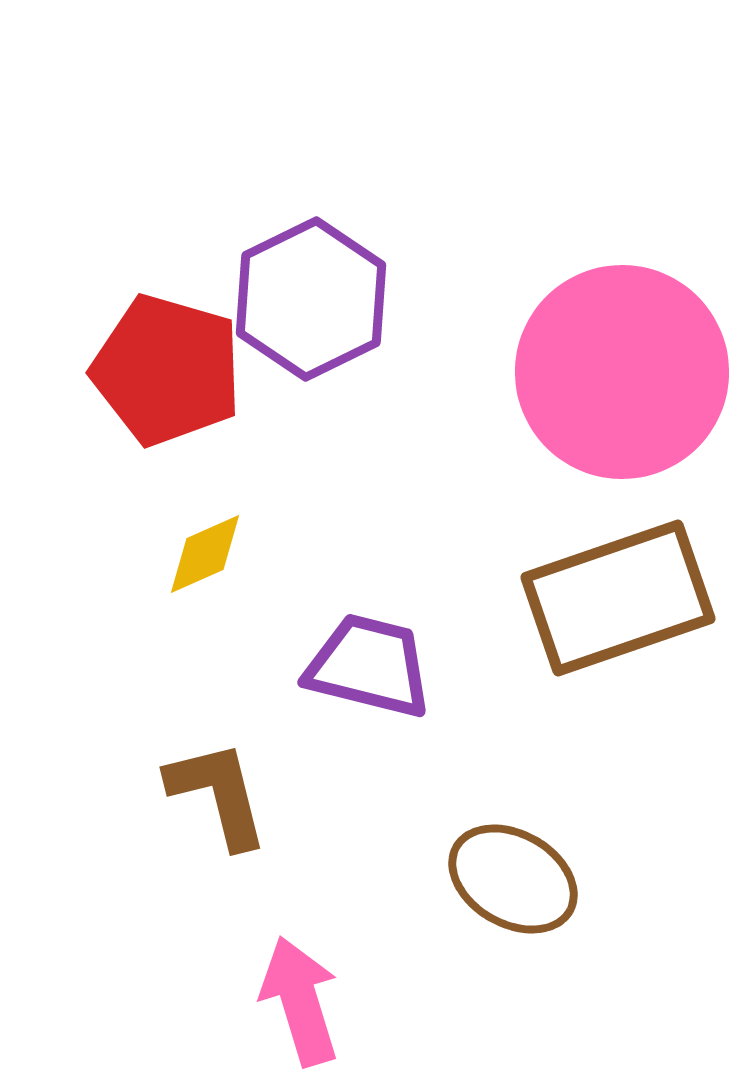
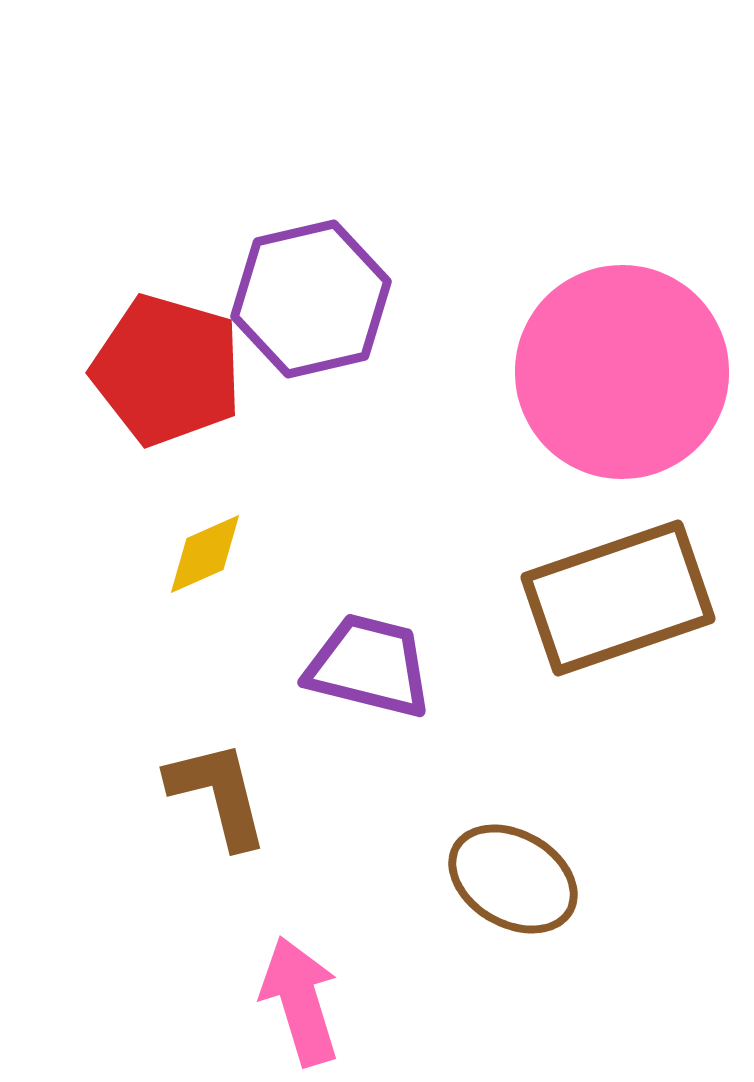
purple hexagon: rotated 13 degrees clockwise
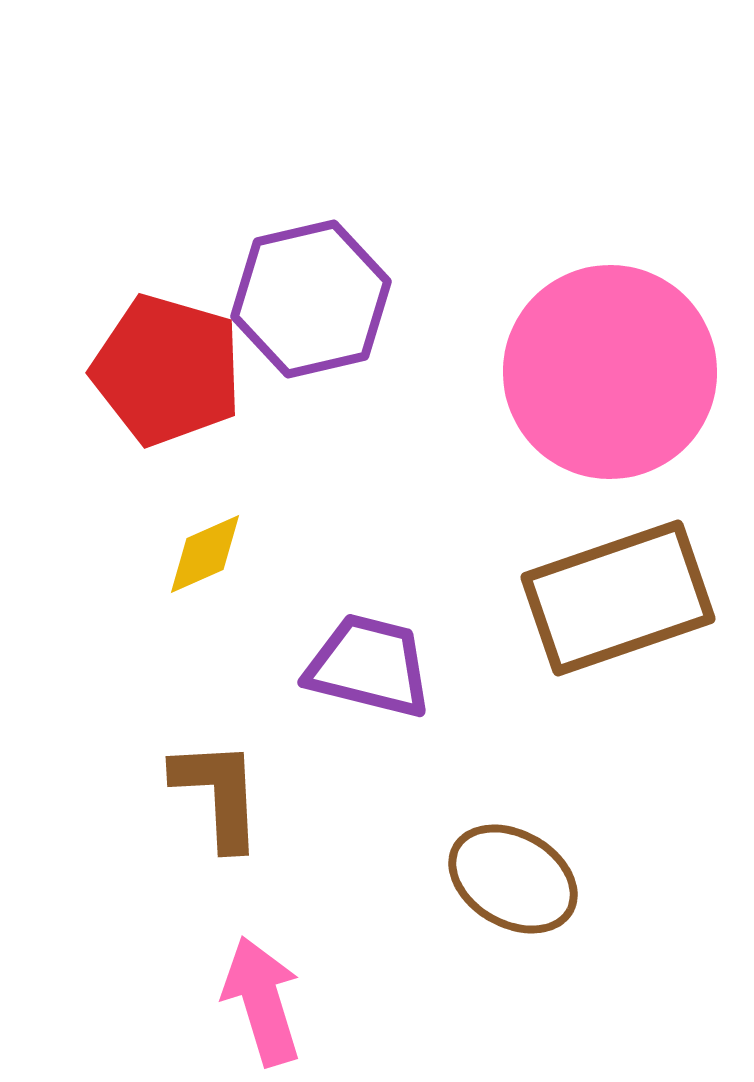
pink circle: moved 12 px left
brown L-shape: rotated 11 degrees clockwise
pink arrow: moved 38 px left
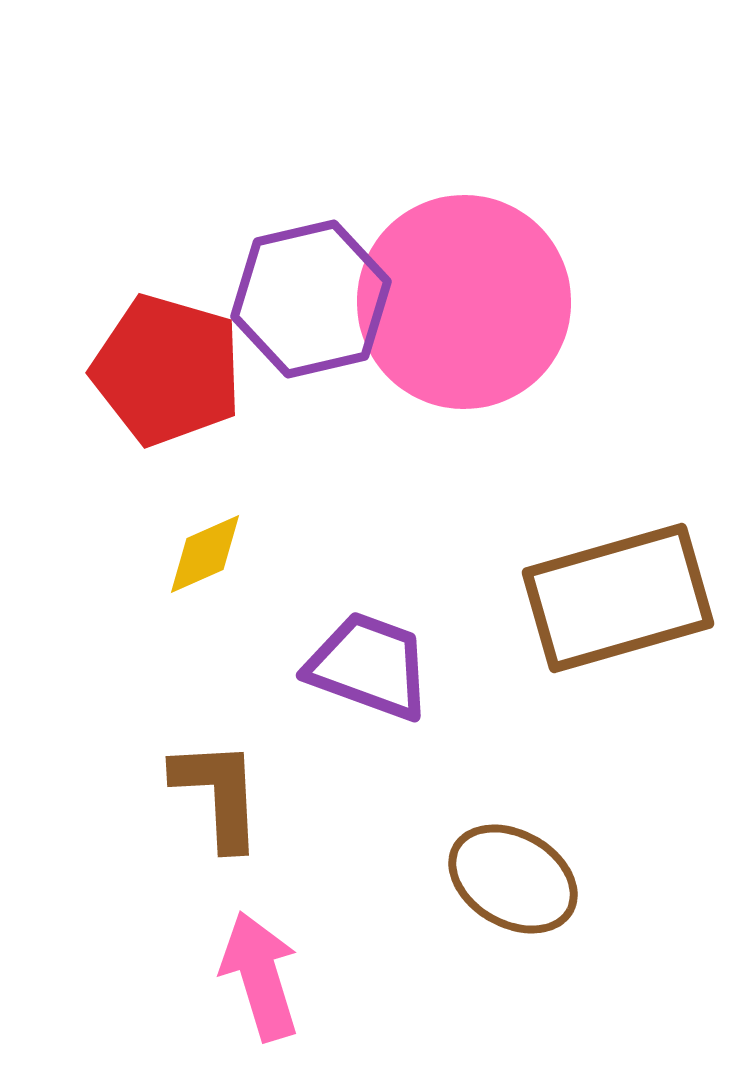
pink circle: moved 146 px left, 70 px up
brown rectangle: rotated 3 degrees clockwise
purple trapezoid: rotated 6 degrees clockwise
pink arrow: moved 2 px left, 25 px up
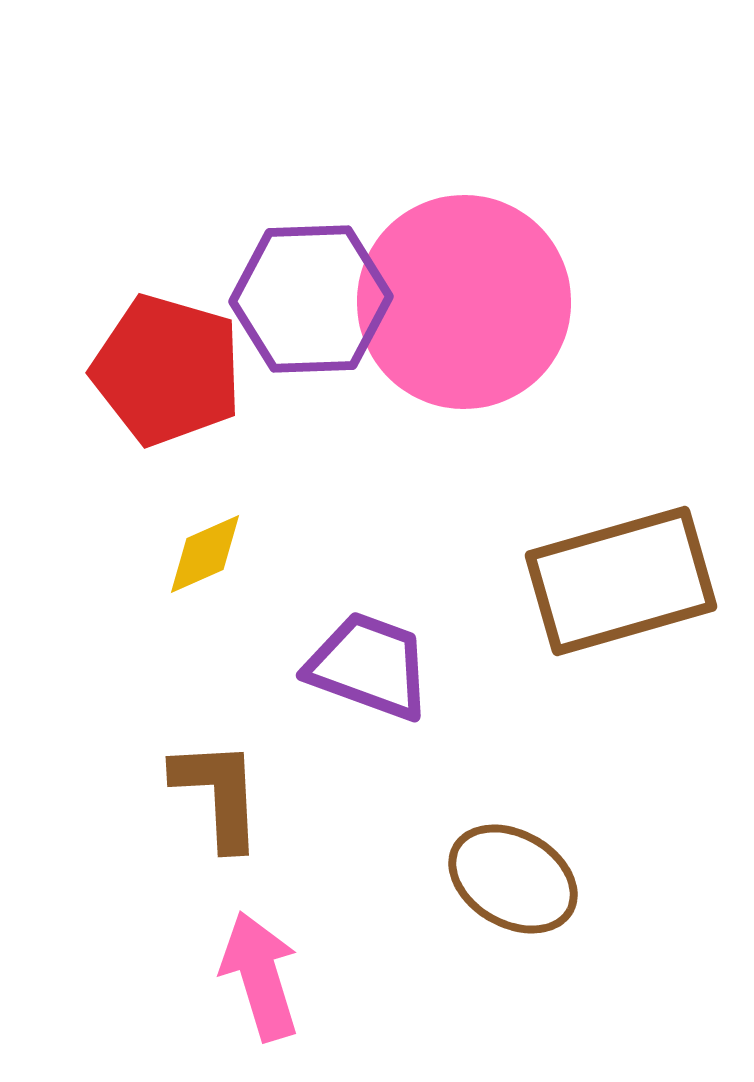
purple hexagon: rotated 11 degrees clockwise
brown rectangle: moved 3 px right, 17 px up
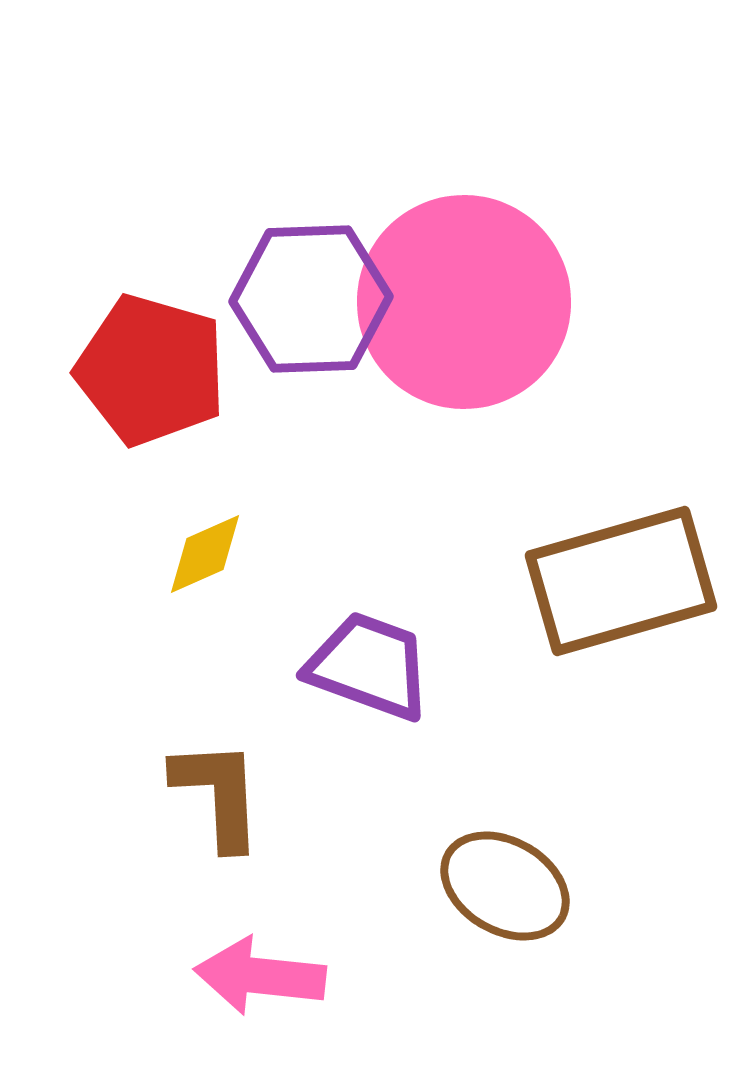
red pentagon: moved 16 px left
brown ellipse: moved 8 px left, 7 px down
pink arrow: rotated 67 degrees counterclockwise
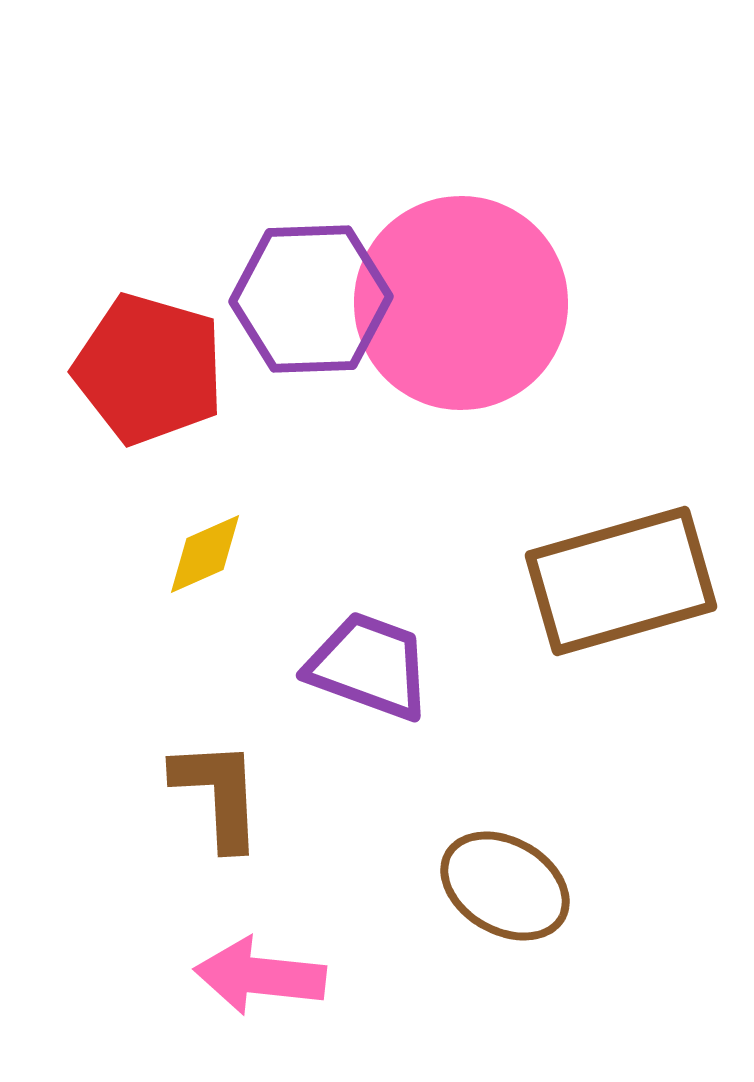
pink circle: moved 3 px left, 1 px down
red pentagon: moved 2 px left, 1 px up
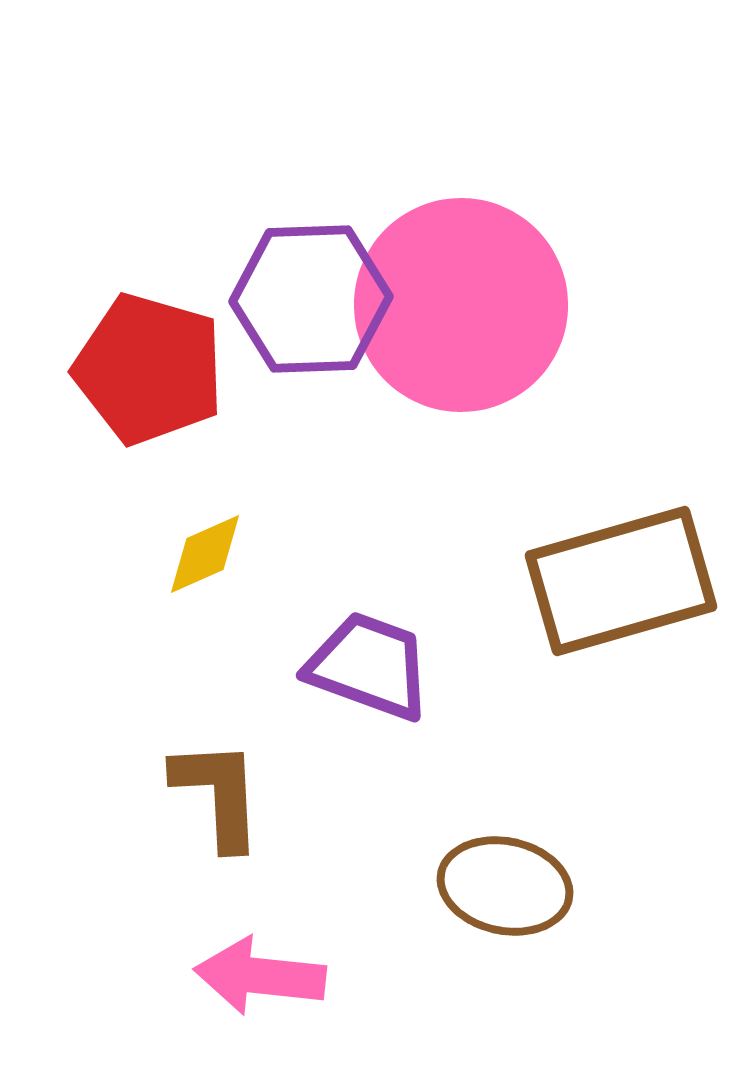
pink circle: moved 2 px down
brown ellipse: rotated 18 degrees counterclockwise
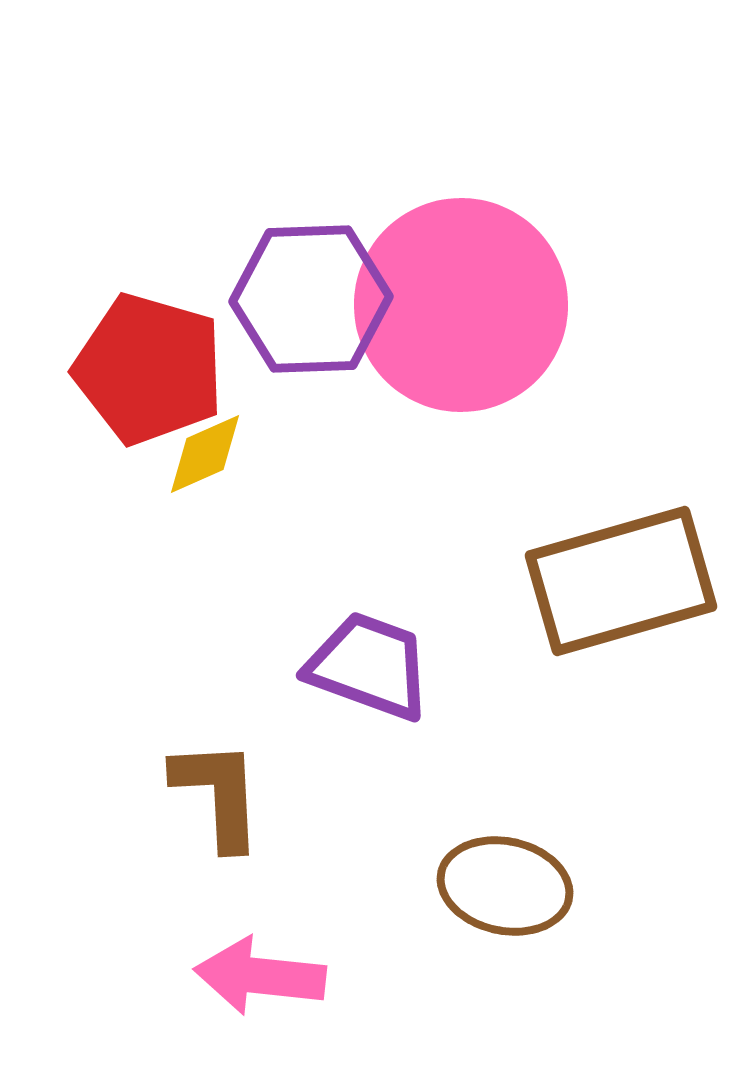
yellow diamond: moved 100 px up
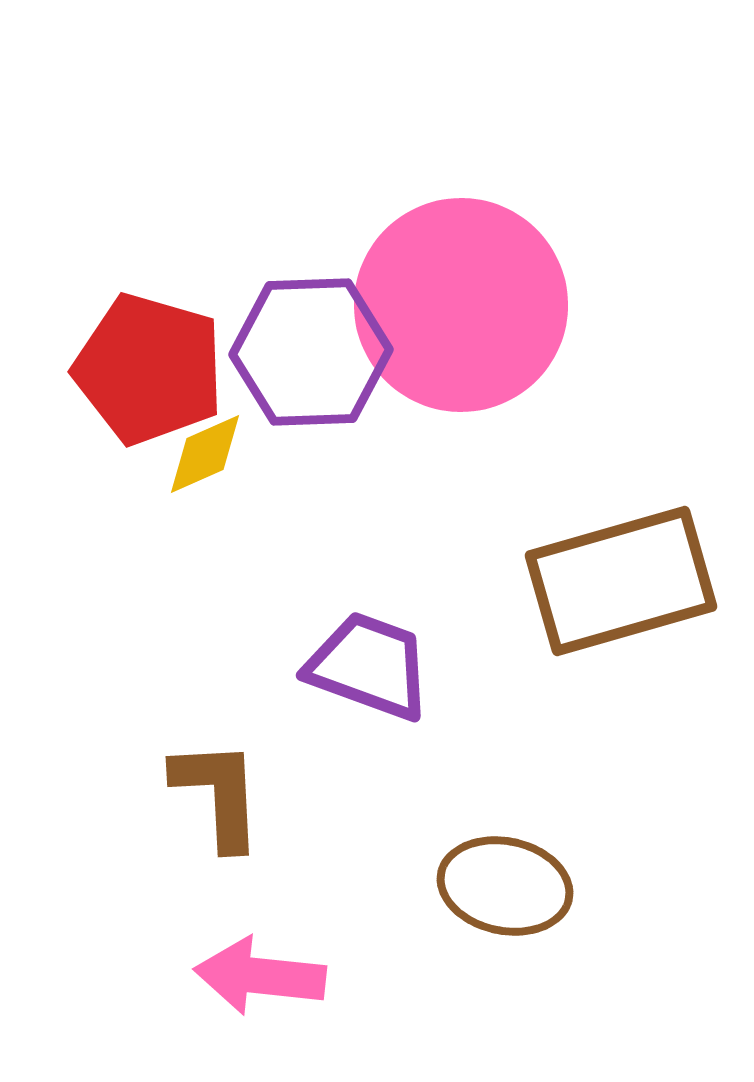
purple hexagon: moved 53 px down
